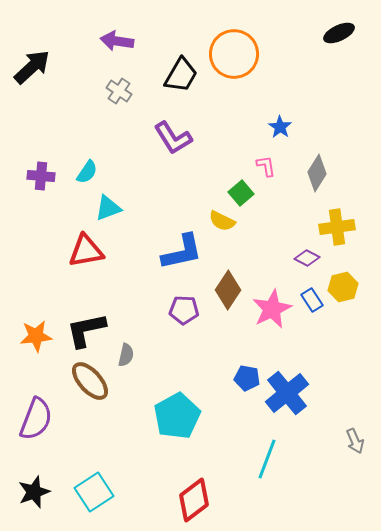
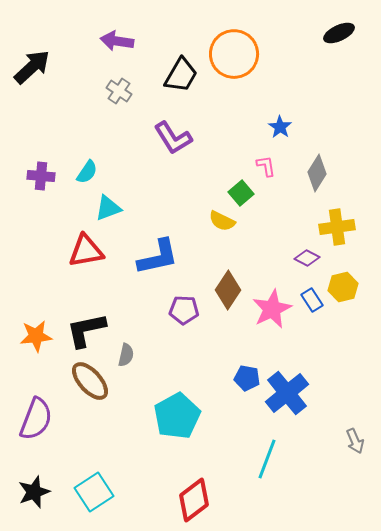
blue L-shape: moved 24 px left, 5 px down
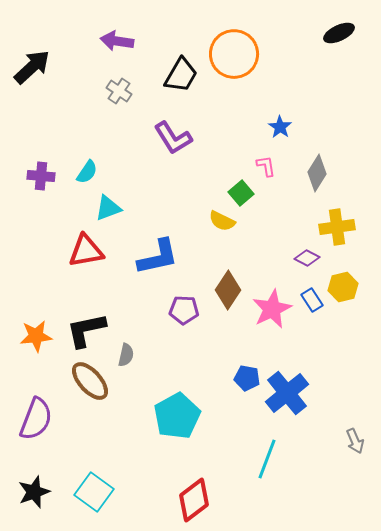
cyan square: rotated 21 degrees counterclockwise
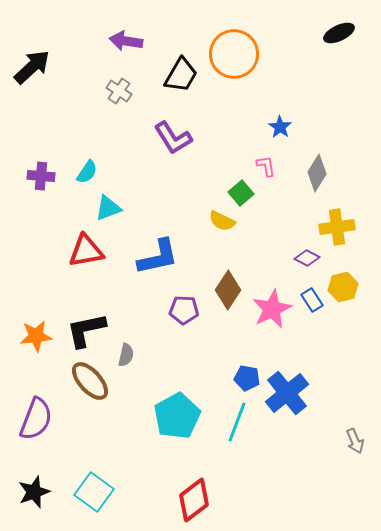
purple arrow: moved 9 px right
cyan line: moved 30 px left, 37 px up
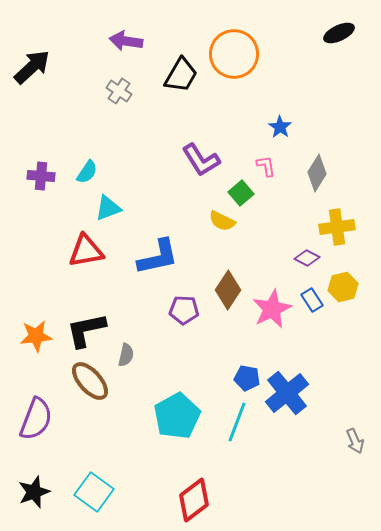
purple L-shape: moved 28 px right, 22 px down
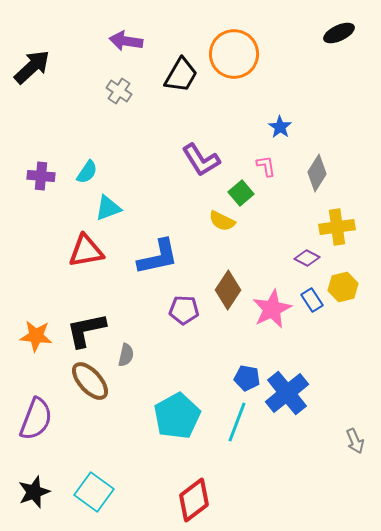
orange star: rotated 12 degrees clockwise
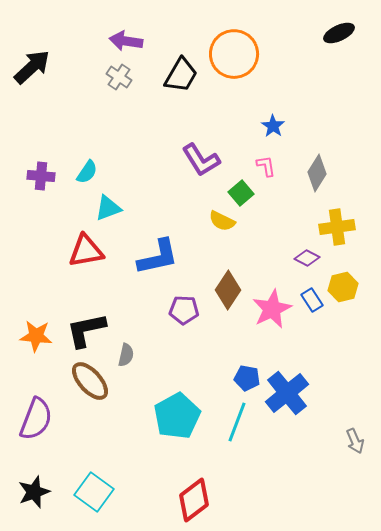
gray cross: moved 14 px up
blue star: moved 7 px left, 1 px up
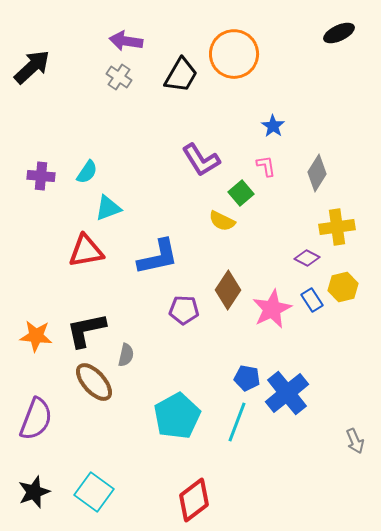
brown ellipse: moved 4 px right, 1 px down
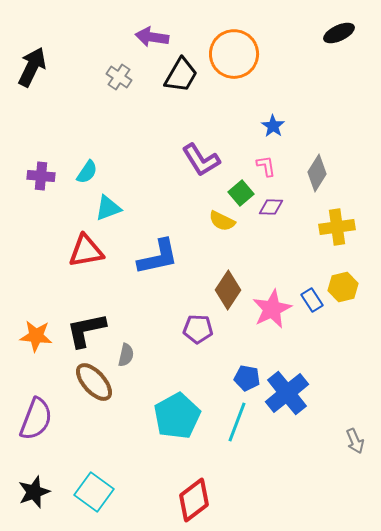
purple arrow: moved 26 px right, 4 px up
black arrow: rotated 21 degrees counterclockwise
purple diamond: moved 36 px left, 51 px up; rotated 25 degrees counterclockwise
purple pentagon: moved 14 px right, 19 px down
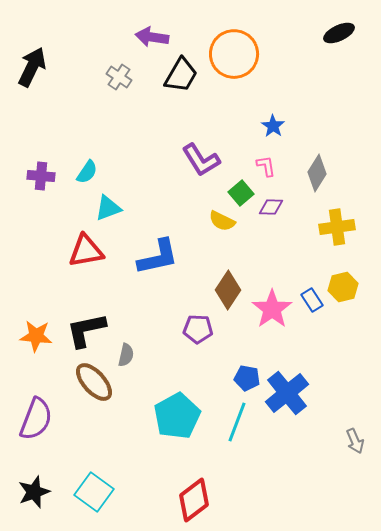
pink star: rotated 9 degrees counterclockwise
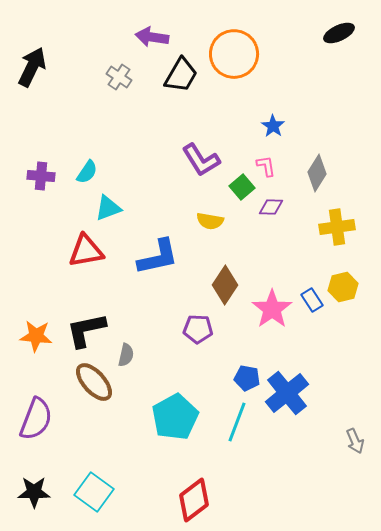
green square: moved 1 px right, 6 px up
yellow semicircle: moved 12 px left; rotated 16 degrees counterclockwise
brown diamond: moved 3 px left, 5 px up
cyan pentagon: moved 2 px left, 1 px down
black star: rotated 20 degrees clockwise
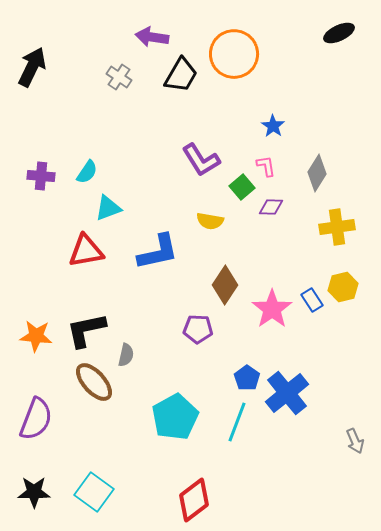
blue L-shape: moved 5 px up
blue pentagon: rotated 25 degrees clockwise
